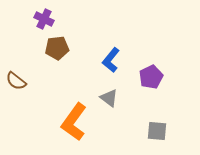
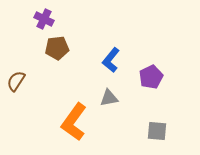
brown semicircle: rotated 85 degrees clockwise
gray triangle: rotated 48 degrees counterclockwise
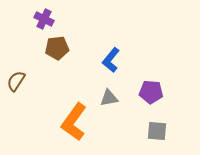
purple pentagon: moved 15 px down; rotated 30 degrees clockwise
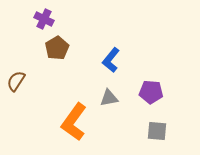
brown pentagon: rotated 25 degrees counterclockwise
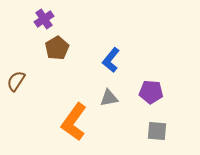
purple cross: rotated 30 degrees clockwise
